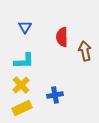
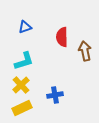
blue triangle: rotated 40 degrees clockwise
cyan L-shape: rotated 15 degrees counterclockwise
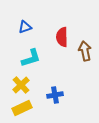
cyan L-shape: moved 7 px right, 3 px up
